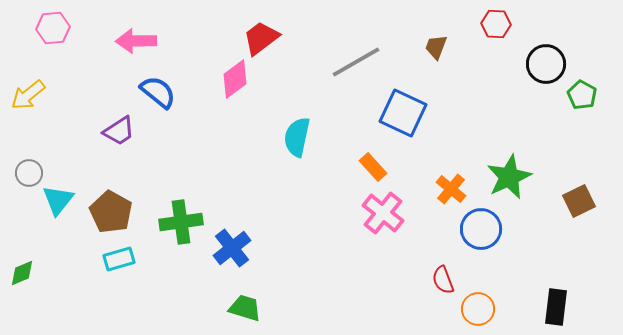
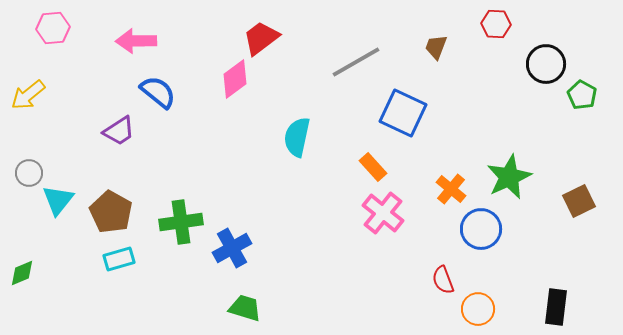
blue cross: rotated 9 degrees clockwise
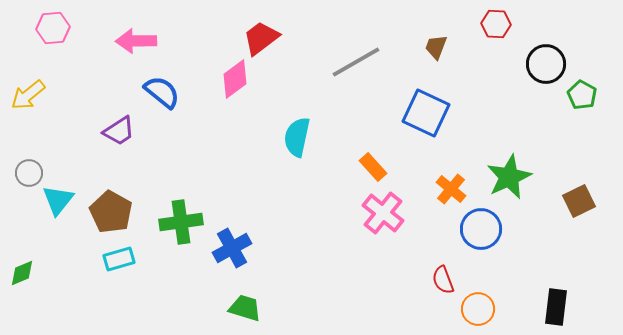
blue semicircle: moved 4 px right
blue square: moved 23 px right
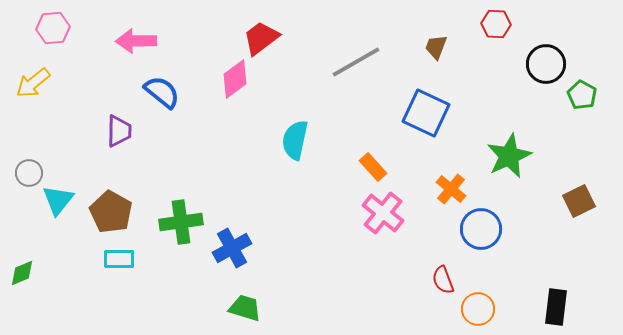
yellow arrow: moved 5 px right, 12 px up
purple trapezoid: rotated 56 degrees counterclockwise
cyan semicircle: moved 2 px left, 3 px down
green star: moved 21 px up
cyan rectangle: rotated 16 degrees clockwise
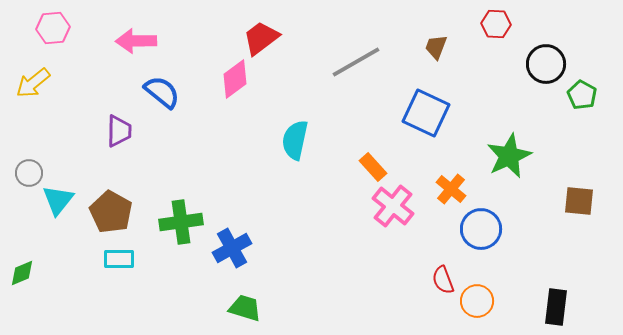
brown square: rotated 32 degrees clockwise
pink cross: moved 10 px right, 7 px up
orange circle: moved 1 px left, 8 px up
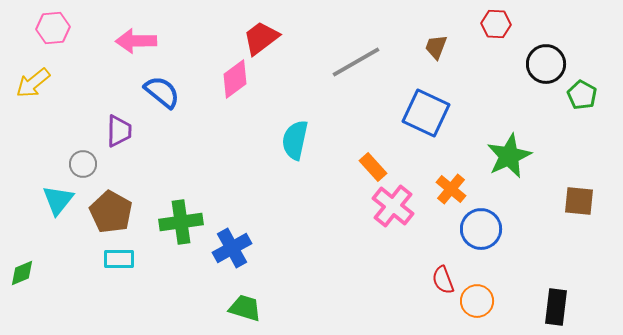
gray circle: moved 54 px right, 9 px up
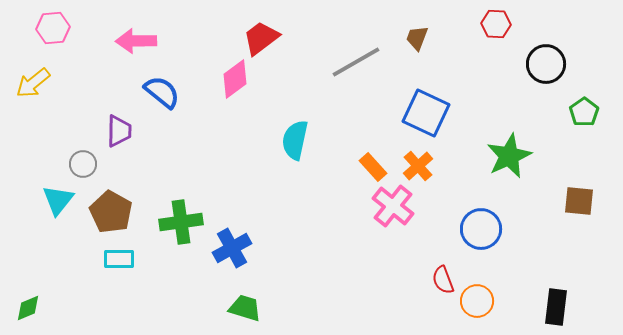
brown trapezoid: moved 19 px left, 9 px up
green pentagon: moved 2 px right, 17 px down; rotated 8 degrees clockwise
orange cross: moved 33 px left, 23 px up; rotated 8 degrees clockwise
green diamond: moved 6 px right, 35 px down
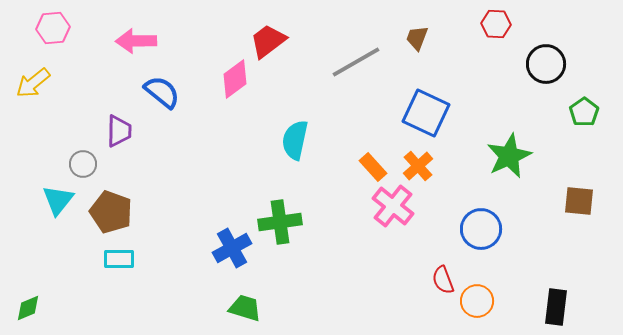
red trapezoid: moved 7 px right, 3 px down
brown pentagon: rotated 9 degrees counterclockwise
green cross: moved 99 px right
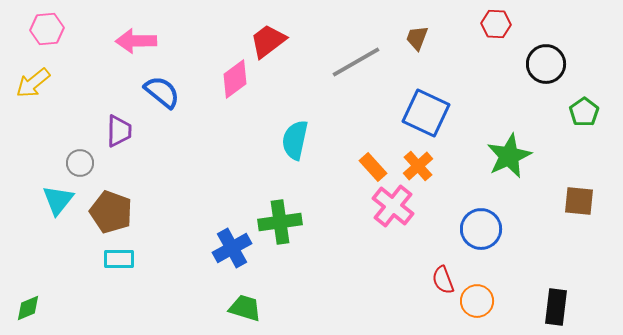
pink hexagon: moved 6 px left, 1 px down
gray circle: moved 3 px left, 1 px up
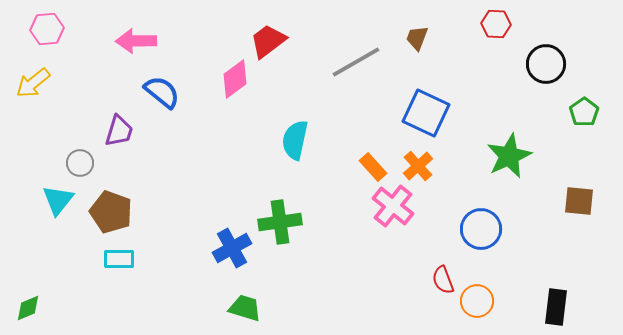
purple trapezoid: rotated 16 degrees clockwise
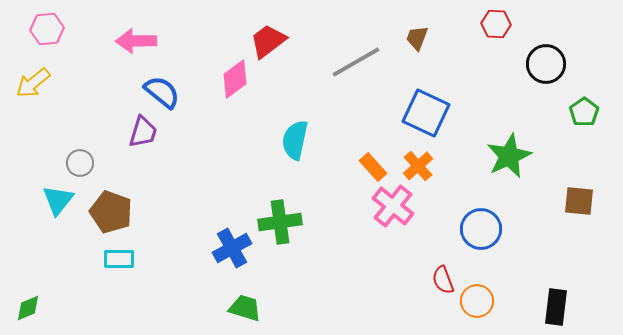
purple trapezoid: moved 24 px right, 1 px down
